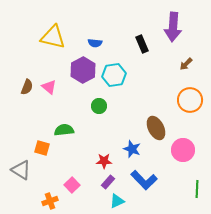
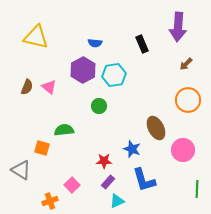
purple arrow: moved 5 px right
yellow triangle: moved 17 px left
orange circle: moved 2 px left
blue L-shape: rotated 28 degrees clockwise
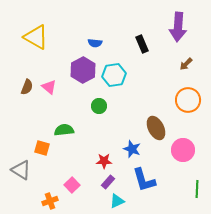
yellow triangle: rotated 16 degrees clockwise
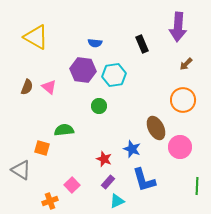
purple hexagon: rotated 25 degrees counterclockwise
orange circle: moved 5 px left
pink circle: moved 3 px left, 3 px up
red star: moved 2 px up; rotated 21 degrees clockwise
green line: moved 3 px up
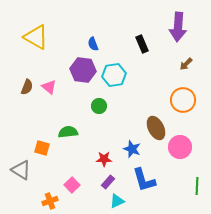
blue semicircle: moved 2 px left, 1 px down; rotated 64 degrees clockwise
green semicircle: moved 4 px right, 2 px down
red star: rotated 21 degrees counterclockwise
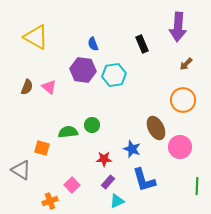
green circle: moved 7 px left, 19 px down
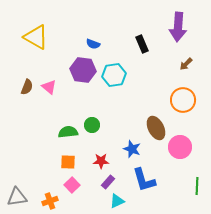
blue semicircle: rotated 48 degrees counterclockwise
orange square: moved 26 px right, 14 px down; rotated 14 degrees counterclockwise
red star: moved 3 px left, 2 px down
gray triangle: moved 4 px left, 27 px down; rotated 40 degrees counterclockwise
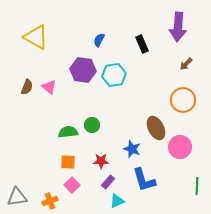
blue semicircle: moved 6 px right, 4 px up; rotated 96 degrees clockwise
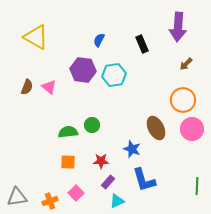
pink circle: moved 12 px right, 18 px up
pink square: moved 4 px right, 8 px down
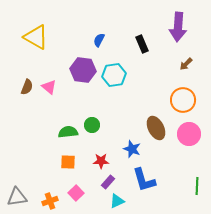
pink circle: moved 3 px left, 5 px down
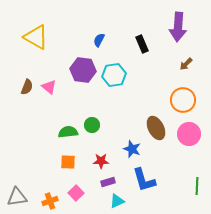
purple rectangle: rotated 32 degrees clockwise
